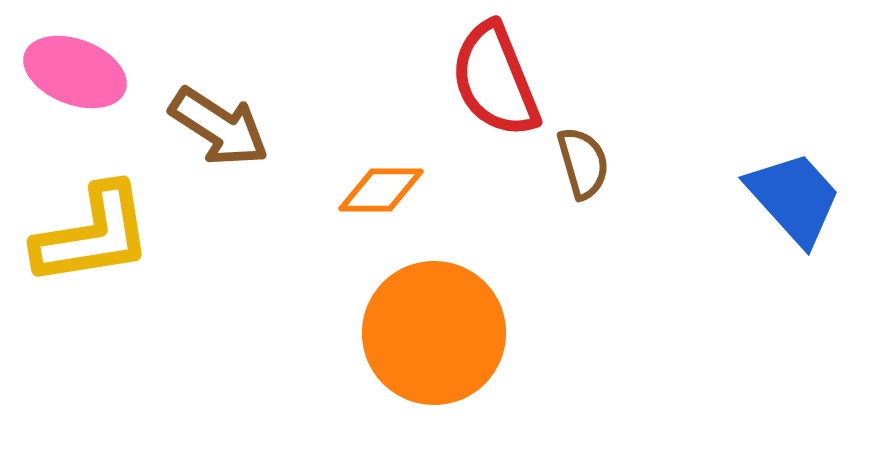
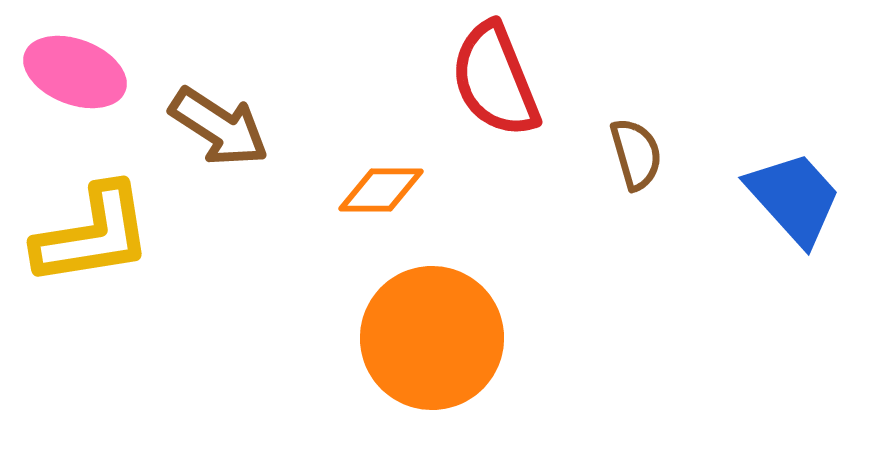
brown semicircle: moved 53 px right, 9 px up
orange circle: moved 2 px left, 5 px down
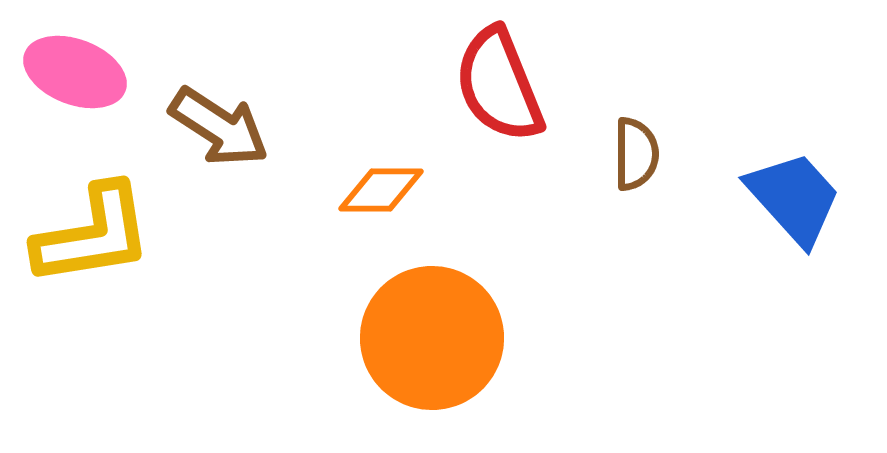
red semicircle: moved 4 px right, 5 px down
brown semicircle: rotated 16 degrees clockwise
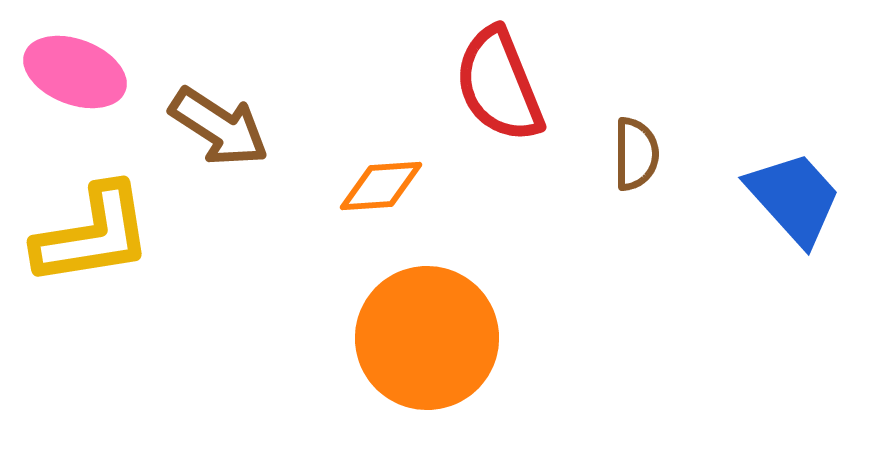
orange diamond: moved 4 px up; rotated 4 degrees counterclockwise
orange circle: moved 5 px left
